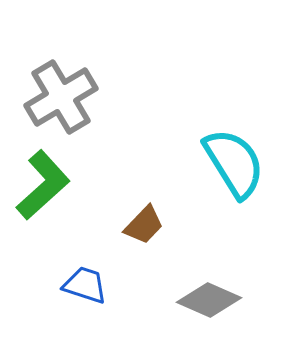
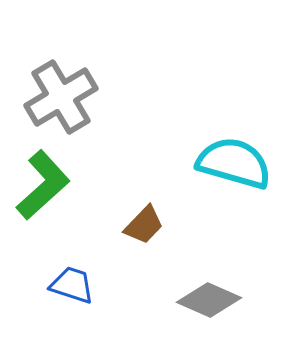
cyan semicircle: rotated 42 degrees counterclockwise
blue trapezoid: moved 13 px left
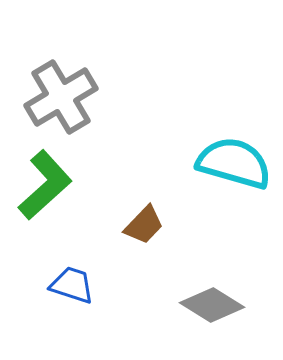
green L-shape: moved 2 px right
gray diamond: moved 3 px right, 5 px down; rotated 8 degrees clockwise
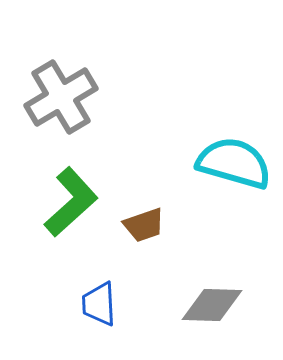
green L-shape: moved 26 px right, 17 px down
brown trapezoid: rotated 27 degrees clockwise
blue trapezoid: moved 27 px right, 19 px down; rotated 111 degrees counterclockwise
gray diamond: rotated 30 degrees counterclockwise
